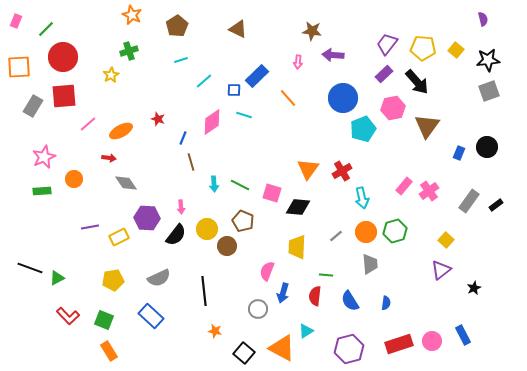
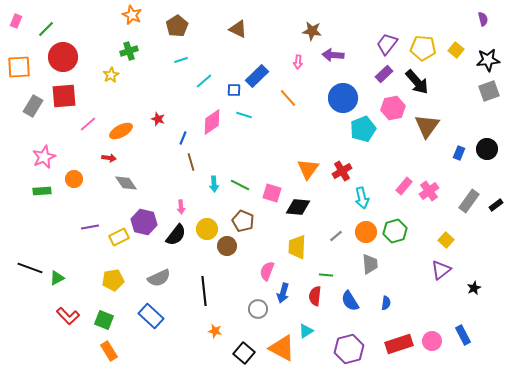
black circle at (487, 147): moved 2 px down
purple hexagon at (147, 218): moved 3 px left, 4 px down; rotated 10 degrees clockwise
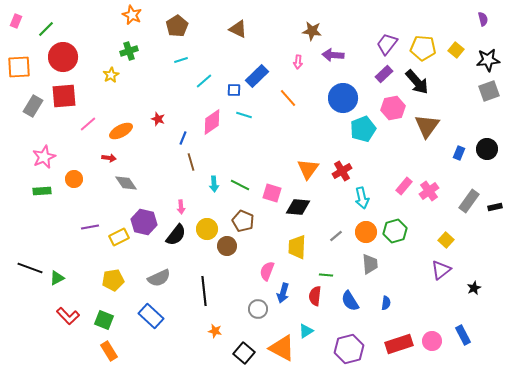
black rectangle at (496, 205): moved 1 px left, 2 px down; rotated 24 degrees clockwise
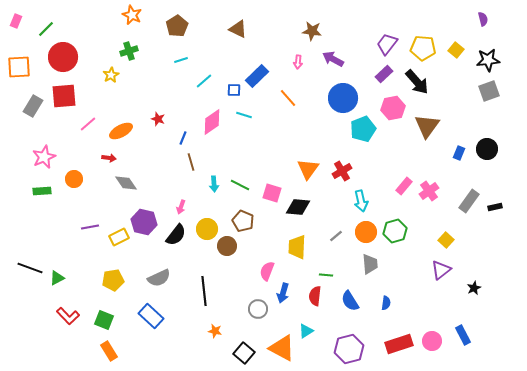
purple arrow at (333, 55): moved 4 px down; rotated 25 degrees clockwise
cyan arrow at (362, 198): moved 1 px left, 3 px down
pink arrow at (181, 207): rotated 24 degrees clockwise
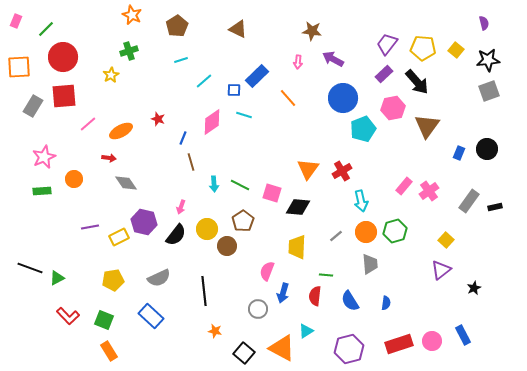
purple semicircle at (483, 19): moved 1 px right, 4 px down
brown pentagon at (243, 221): rotated 15 degrees clockwise
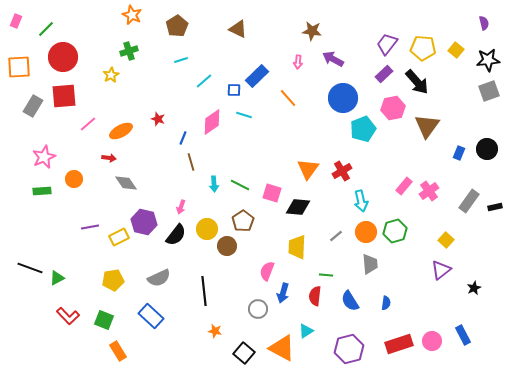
orange rectangle at (109, 351): moved 9 px right
